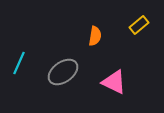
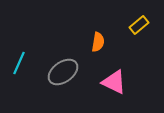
orange semicircle: moved 3 px right, 6 px down
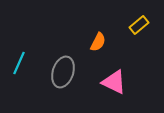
orange semicircle: rotated 18 degrees clockwise
gray ellipse: rotated 36 degrees counterclockwise
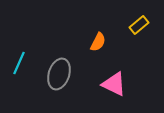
gray ellipse: moved 4 px left, 2 px down
pink triangle: moved 2 px down
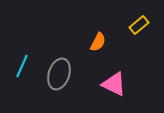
cyan line: moved 3 px right, 3 px down
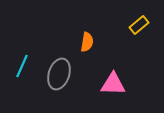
orange semicircle: moved 11 px left; rotated 18 degrees counterclockwise
pink triangle: moved 1 px left; rotated 24 degrees counterclockwise
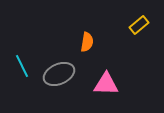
cyan line: rotated 50 degrees counterclockwise
gray ellipse: rotated 48 degrees clockwise
pink triangle: moved 7 px left
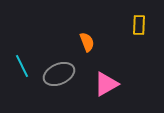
yellow rectangle: rotated 48 degrees counterclockwise
orange semicircle: rotated 30 degrees counterclockwise
pink triangle: rotated 32 degrees counterclockwise
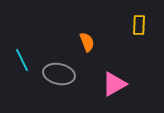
cyan line: moved 6 px up
gray ellipse: rotated 36 degrees clockwise
pink triangle: moved 8 px right
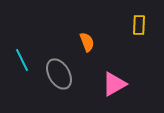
gray ellipse: rotated 48 degrees clockwise
